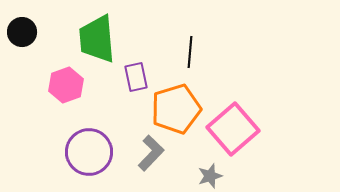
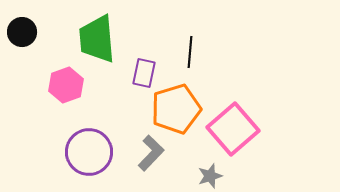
purple rectangle: moved 8 px right, 4 px up; rotated 24 degrees clockwise
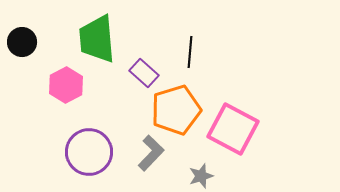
black circle: moved 10 px down
purple rectangle: rotated 60 degrees counterclockwise
pink hexagon: rotated 8 degrees counterclockwise
orange pentagon: moved 1 px down
pink square: rotated 21 degrees counterclockwise
gray star: moved 9 px left
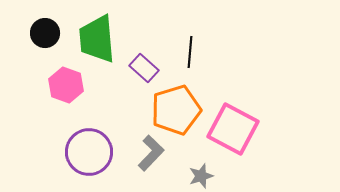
black circle: moved 23 px right, 9 px up
purple rectangle: moved 5 px up
pink hexagon: rotated 12 degrees counterclockwise
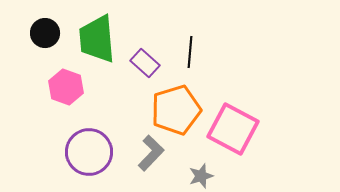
purple rectangle: moved 1 px right, 5 px up
pink hexagon: moved 2 px down
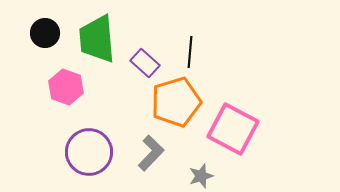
orange pentagon: moved 8 px up
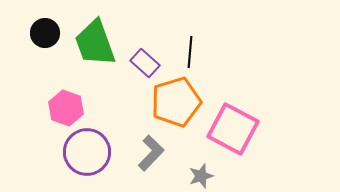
green trapezoid: moved 2 px left, 4 px down; rotated 15 degrees counterclockwise
pink hexagon: moved 21 px down
purple circle: moved 2 px left
